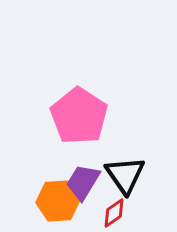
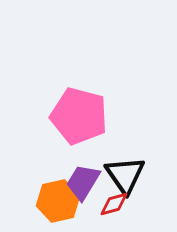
pink pentagon: rotated 18 degrees counterclockwise
orange hexagon: rotated 9 degrees counterclockwise
red diamond: moved 9 px up; rotated 20 degrees clockwise
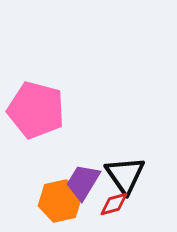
pink pentagon: moved 43 px left, 6 px up
orange hexagon: moved 2 px right
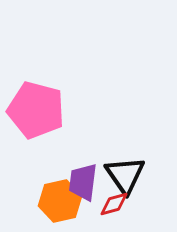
purple trapezoid: rotated 24 degrees counterclockwise
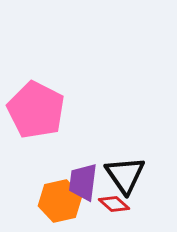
pink pentagon: rotated 12 degrees clockwise
red diamond: rotated 56 degrees clockwise
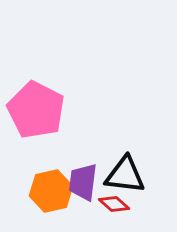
black triangle: rotated 48 degrees counterclockwise
orange hexagon: moved 9 px left, 10 px up
